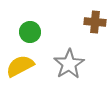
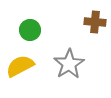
green circle: moved 2 px up
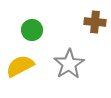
green circle: moved 2 px right
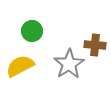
brown cross: moved 23 px down
green circle: moved 1 px down
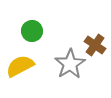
brown cross: rotated 30 degrees clockwise
gray star: moved 1 px right
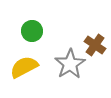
yellow semicircle: moved 4 px right, 1 px down
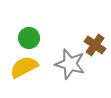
green circle: moved 3 px left, 7 px down
gray star: rotated 24 degrees counterclockwise
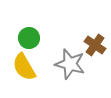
yellow semicircle: rotated 92 degrees counterclockwise
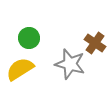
brown cross: moved 2 px up
yellow semicircle: moved 4 px left, 2 px down; rotated 88 degrees clockwise
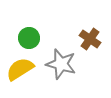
brown cross: moved 5 px left, 4 px up
gray star: moved 9 px left
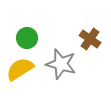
green circle: moved 2 px left
